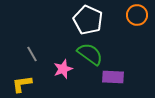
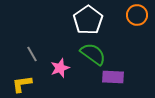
white pentagon: rotated 12 degrees clockwise
green semicircle: moved 3 px right
pink star: moved 3 px left, 1 px up
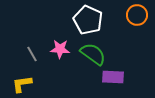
white pentagon: rotated 12 degrees counterclockwise
pink star: moved 19 px up; rotated 24 degrees clockwise
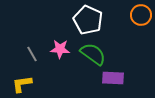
orange circle: moved 4 px right
purple rectangle: moved 1 px down
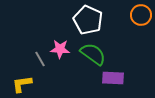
gray line: moved 8 px right, 5 px down
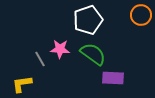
white pentagon: rotated 28 degrees clockwise
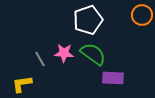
orange circle: moved 1 px right
pink star: moved 4 px right, 4 px down
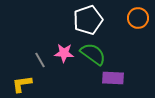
orange circle: moved 4 px left, 3 px down
gray line: moved 1 px down
